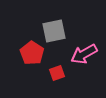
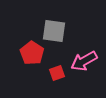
gray square: rotated 20 degrees clockwise
pink arrow: moved 7 px down
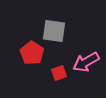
pink arrow: moved 2 px right, 1 px down
red square: moved 2 px right
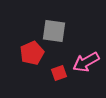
red pentagon: rotated 15 degrees clockwise
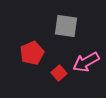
gray square: moved 12 px right, 5 px up
red square: rotated 21 degrees counterclockwise
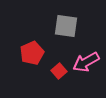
red square: moved 2 px up
